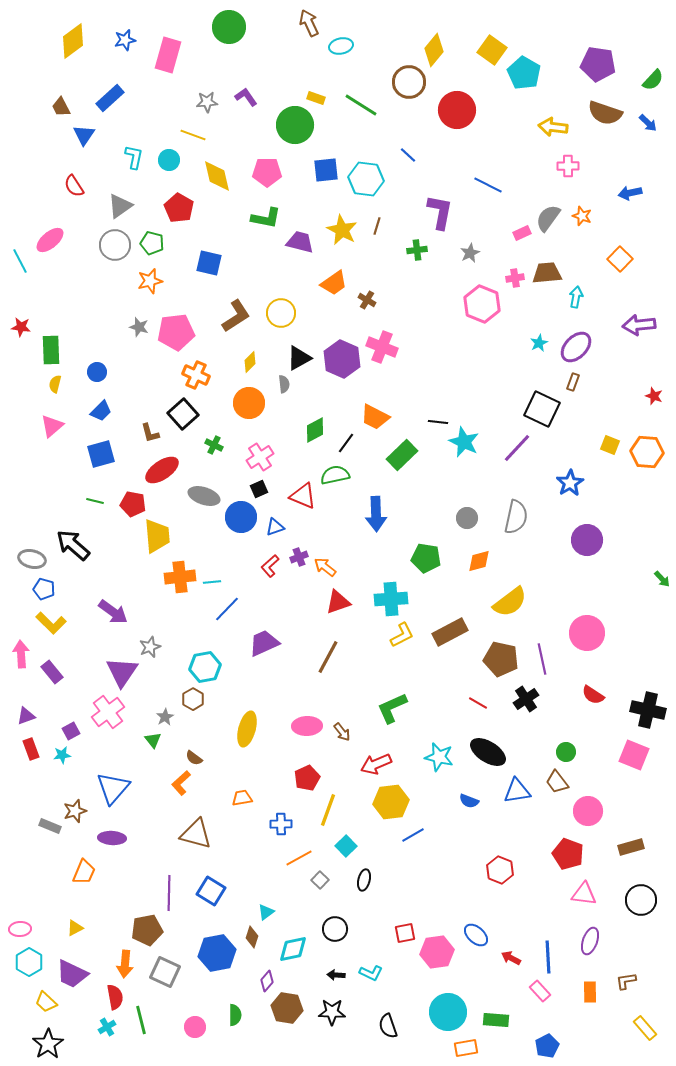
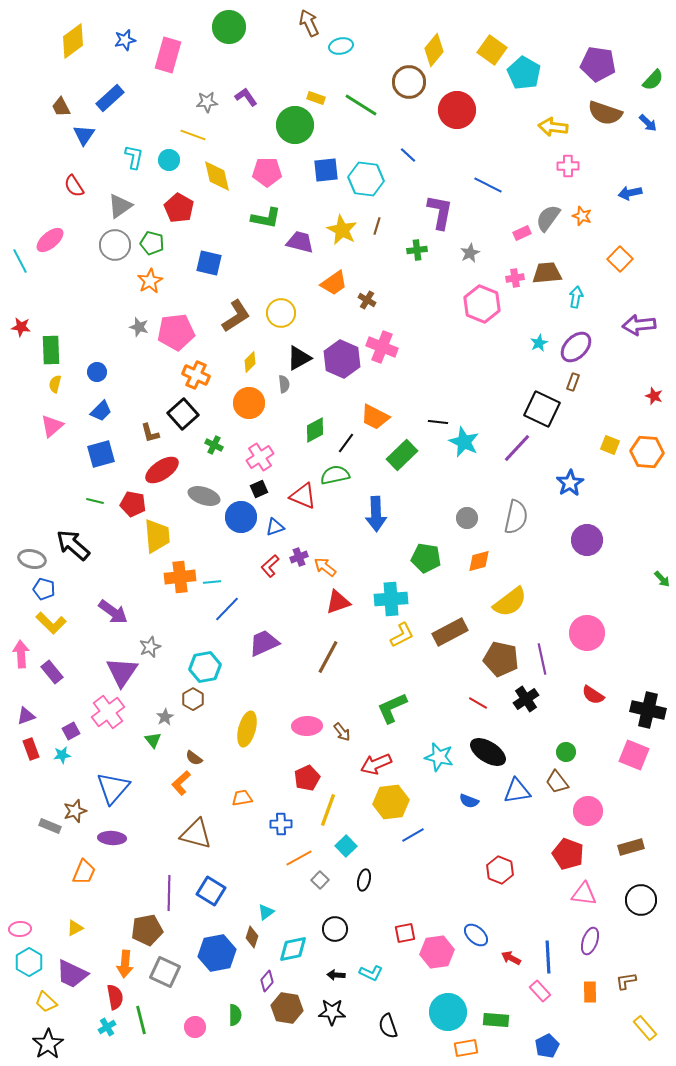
orange star at (150, 281): rotated 15 degrees counterclockwise
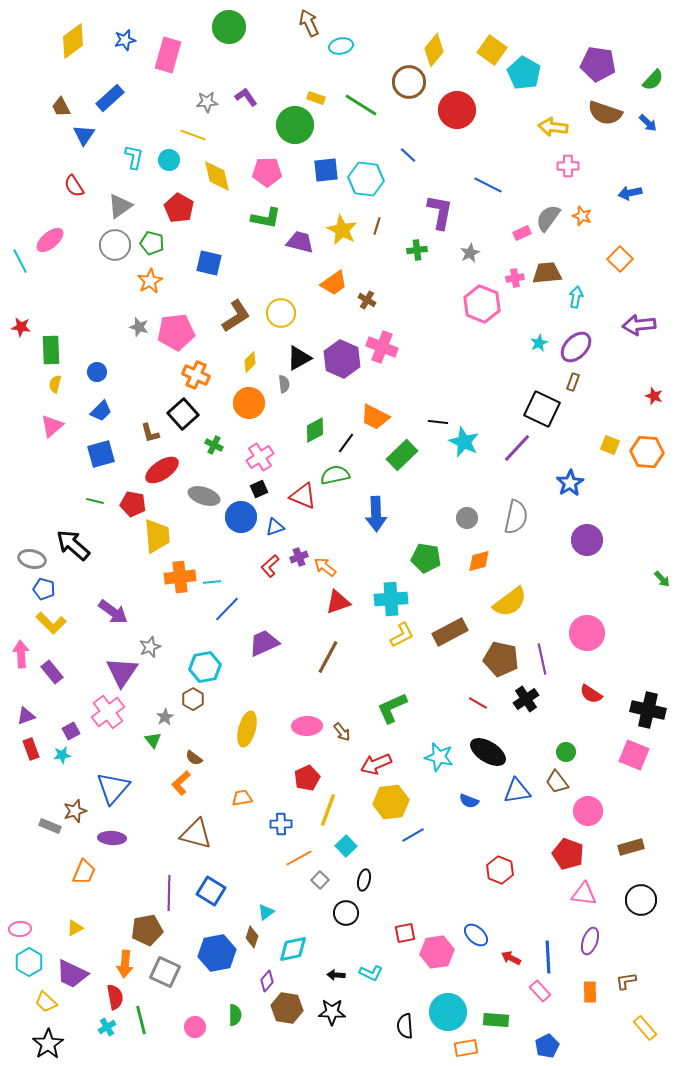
red semicircle at (593, 695): moved 2 px left, 1 px up
black circle at (335, 929): moved 11 px right, 16 px up
black semicircle at (388, 1026): moved 17 px right; rotated 15 degrees clockwise
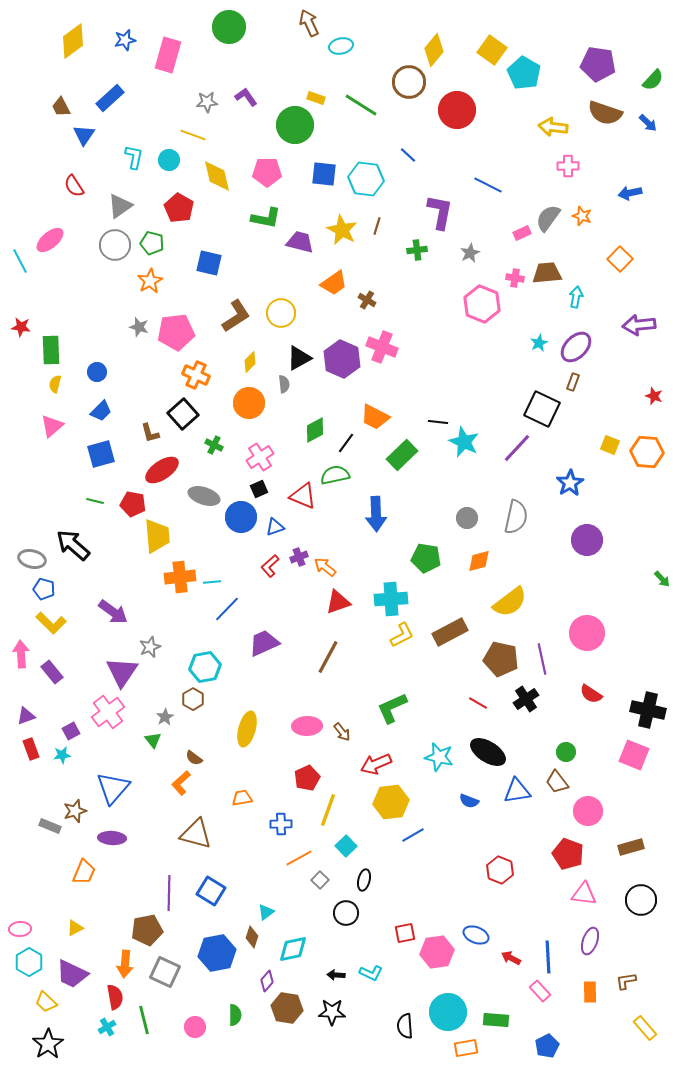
blue square at (326, 170): moved 2 px left, 4 px down; rotated 12 degrees clockwise
pink cross at (515, 278): rotated 18 degrees clockwise
blue ellipse at (476, 935): rotated 20 degrees counterclockwise
green line at (141, 1020): moved 3 px right
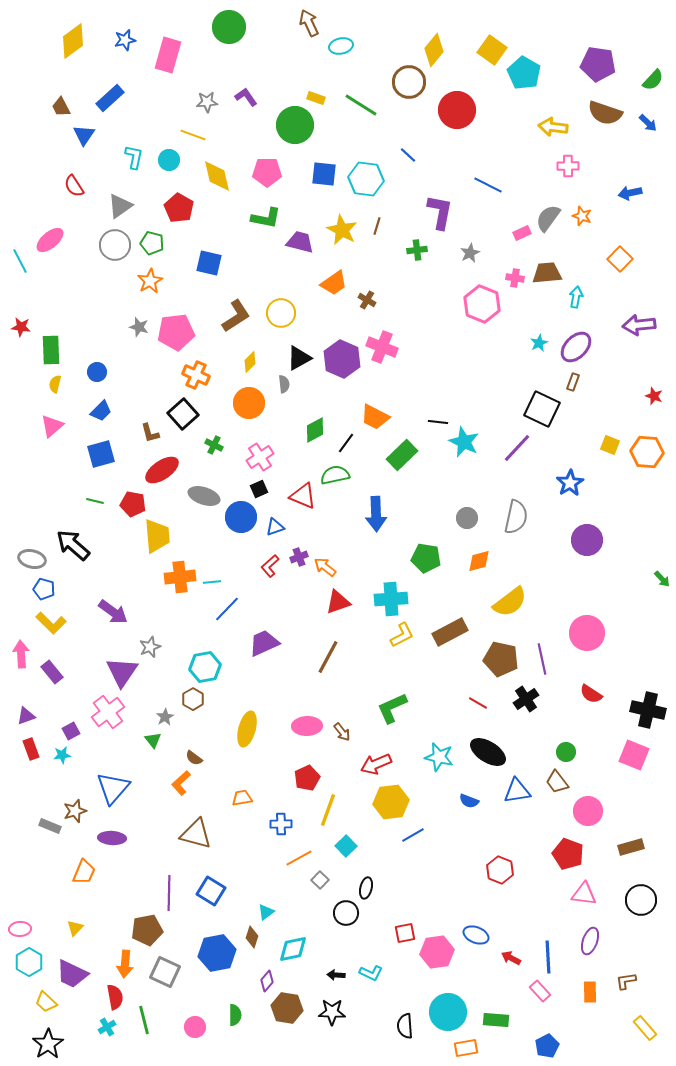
black ellipse at (364, 880): moved 2 px right, 8 px down
yellow triangle at (75, 928): rotated 18 degrees counterclockwise
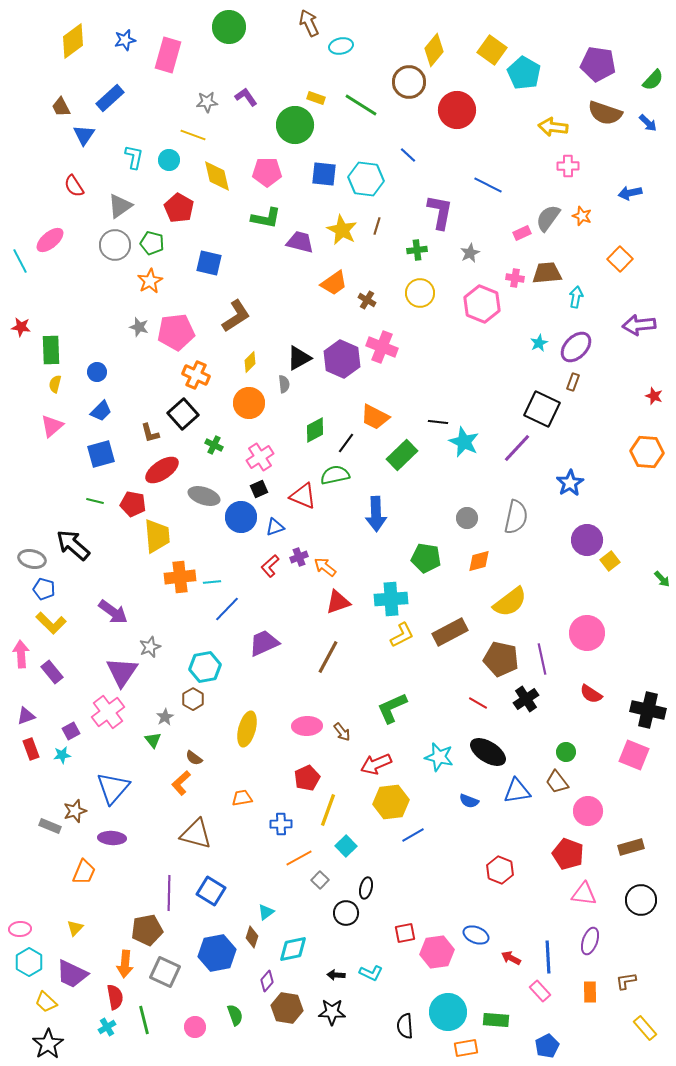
yellow circle at (281, 313): moved 139 px right, 20 px up
yellow square at (610, 445): moved 116 px down; rotated 30 degrees clockwise
green semicircle at (235, 1015): rotated 20 degrees counterclockwise
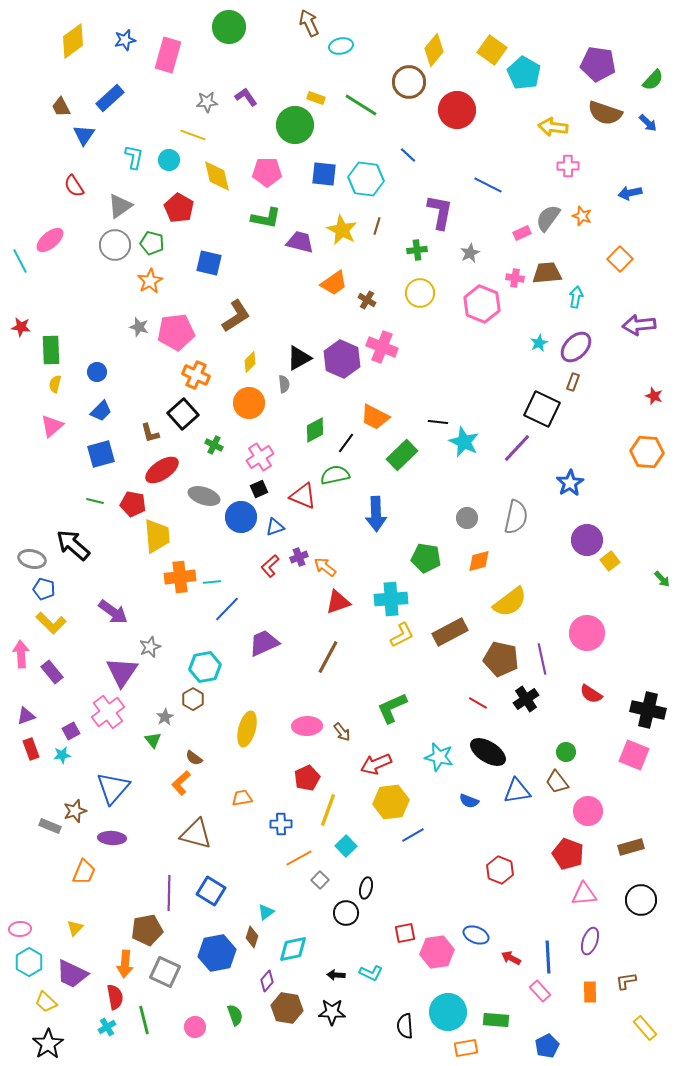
pink triangle at (584, 894): rotated 12 degrees counterclockwise
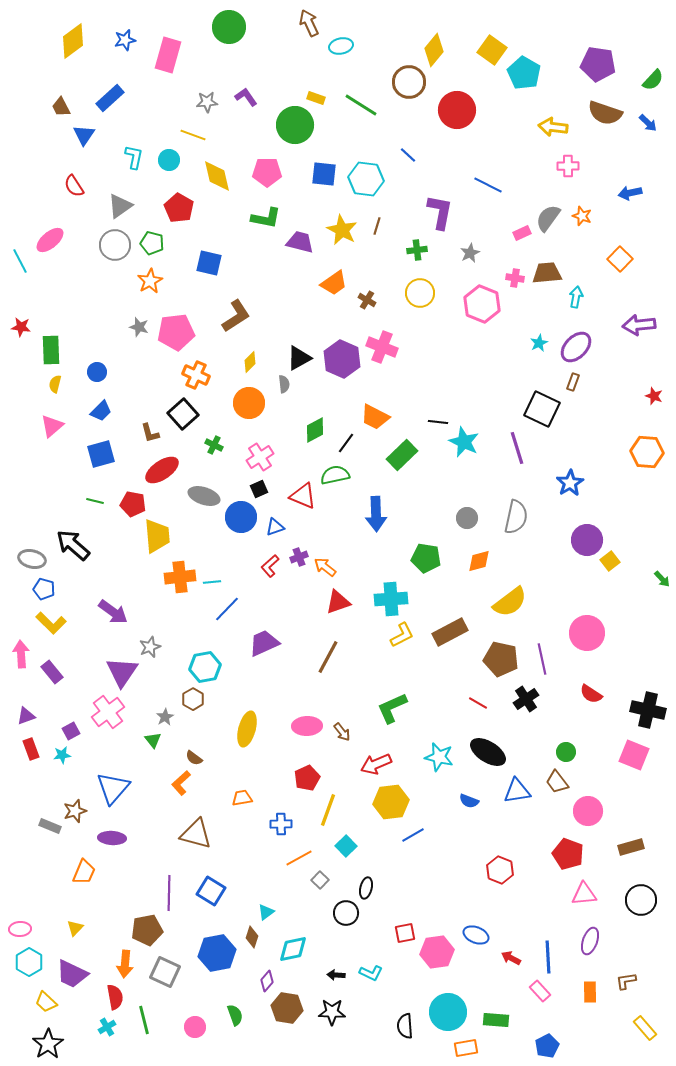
purple line at (517, 448): rotated 60 degrees counterclockwise
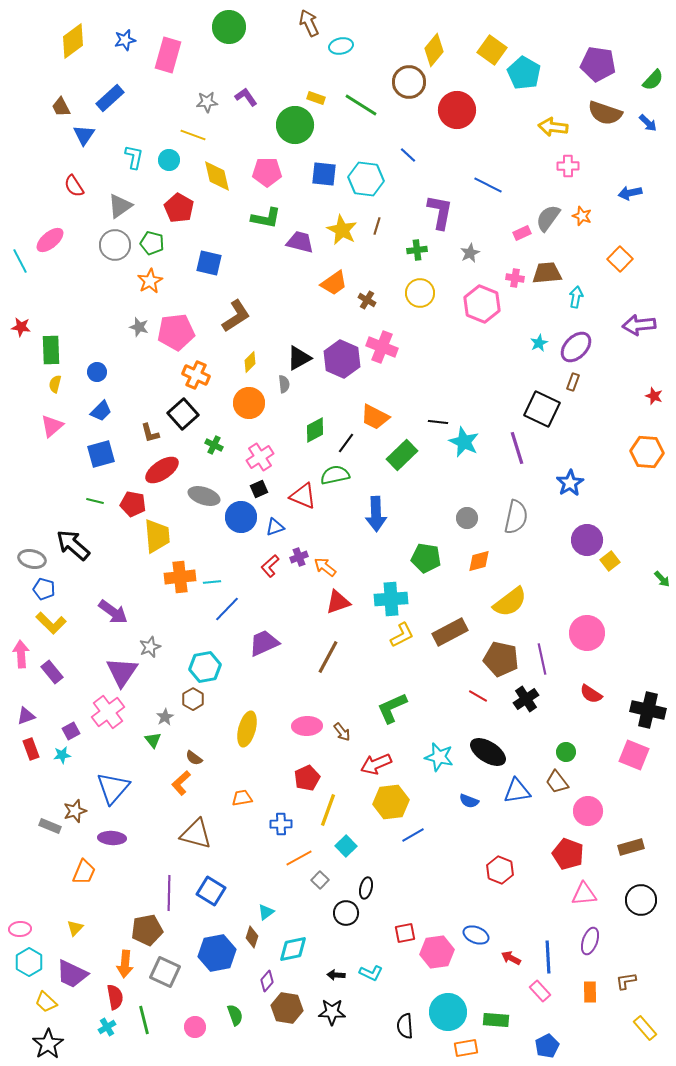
red line at (478, 703): moved 7 px up
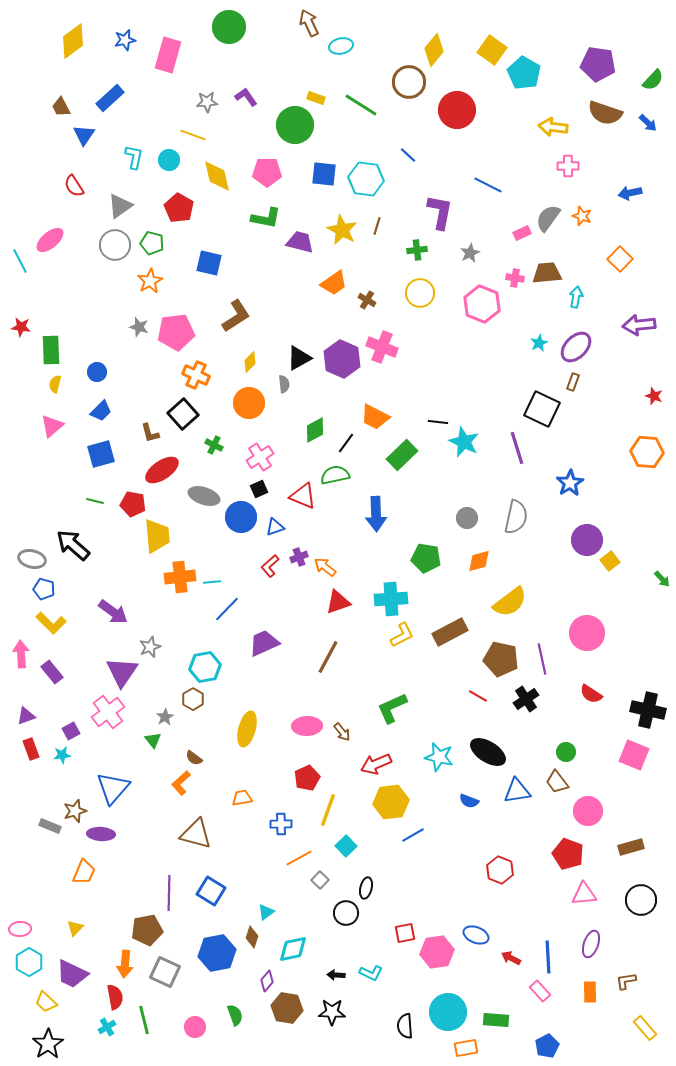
purple ellipse at (112, 838): moved 11 px left, 4 px up
purple ellipse at (590, 941): moved 1 px right, 3 px down
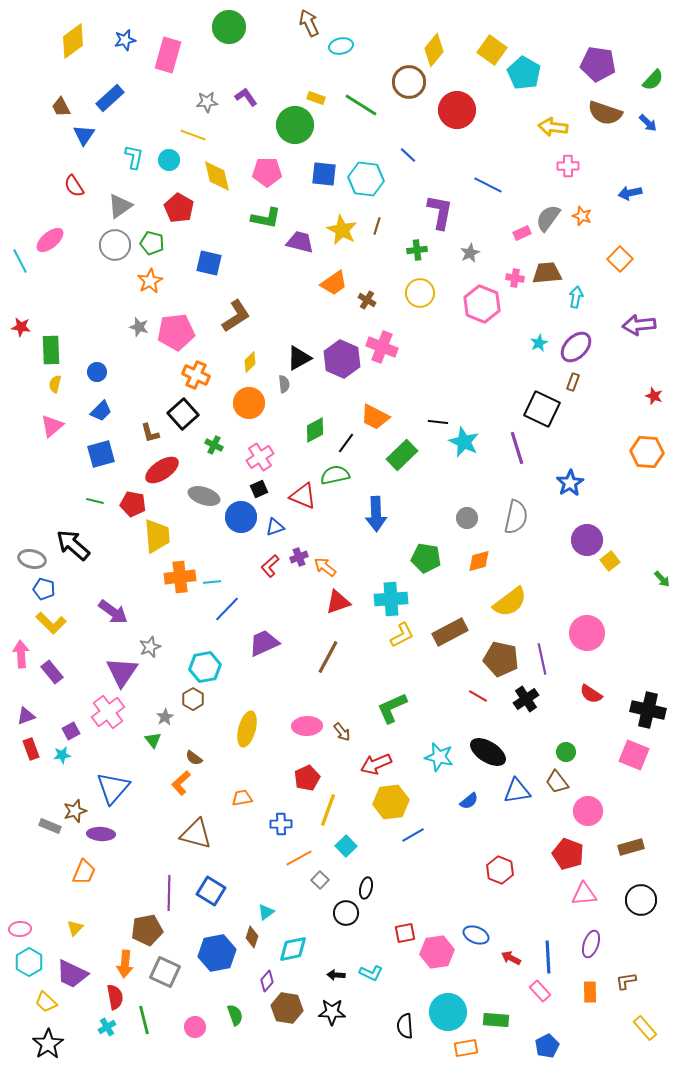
blue semicircle at (469, 801): rotated 60 degrees counterclockwise
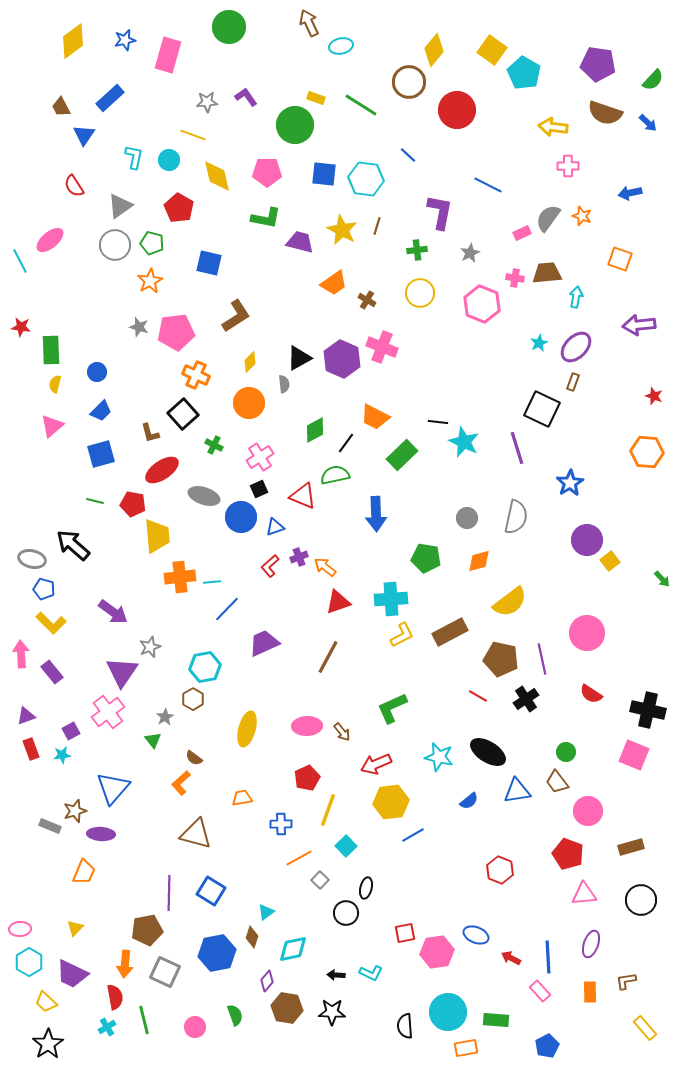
orange square at (620, 259): rotated 25 degrees counterclockwise
